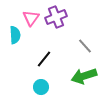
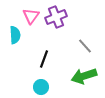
pink triangle: moved 2 px up
black line: rotated 18 degrees counterclockwise
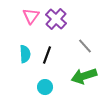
purple cross: moved 2 px down; rotated 25 degrees counterclockwise
cyan semicircle: moved 10 px right, 19 px down
black line: moved 3 px right, 4 px up
cyan circle: moved 4 px right
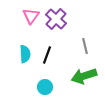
gray line: rotated 28 degrees clockwise
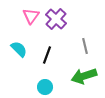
cyan semicircle: moved 6 px left, 5 px up; rotated 42 degrees counterclockwise
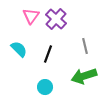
black line: moved 1 px right, 1 px up
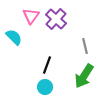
cyan semicircle: moved 5 px left, 12 px up
black line: moved 1 px left, 11 px down
green arrow: rotated 40 degrees counterclockwise
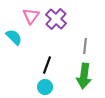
gray line: rotated 21 degrees clockwise
green arrow: rotated 25 degrees counterclockwise
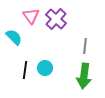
pink triangle: rotated 12 degrees counterclockwise
black line: moved 22 px left, 5 px down; rotated 12 degrees counterclockwise
cyan circle: moved 19 px up
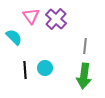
black line: rotated 12 degrees counterclockwise
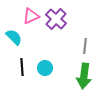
pink triangle: rotated 42 degrees clockwise
black line: moved 3 px left, 3 px up
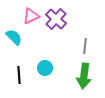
black line: moved 3 px left, 8 px down
